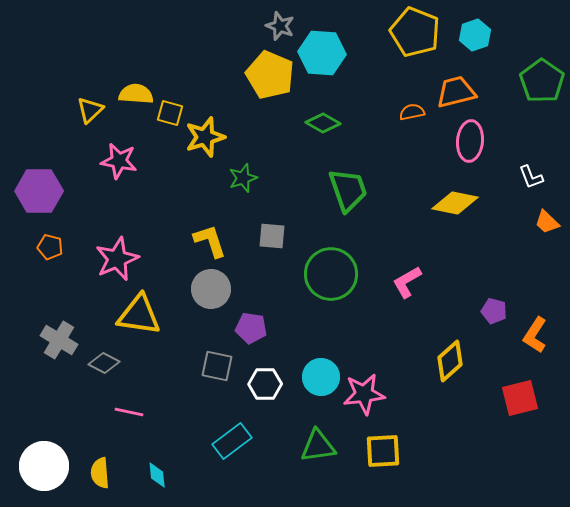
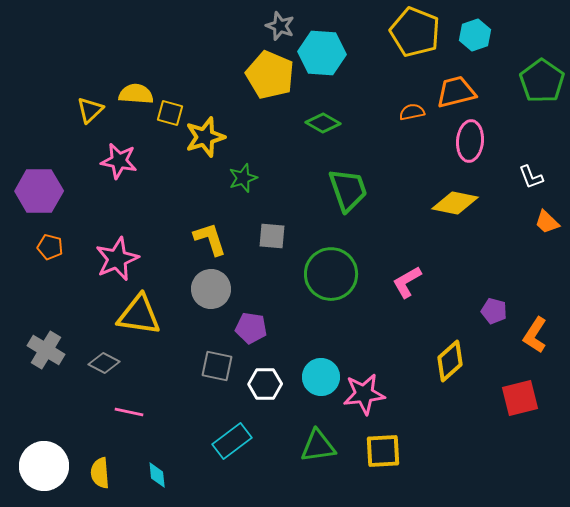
yellow L-shape at (210, 241): moved 2 px up
gray cross at (59, 340): moved 13 px left, 10 px down
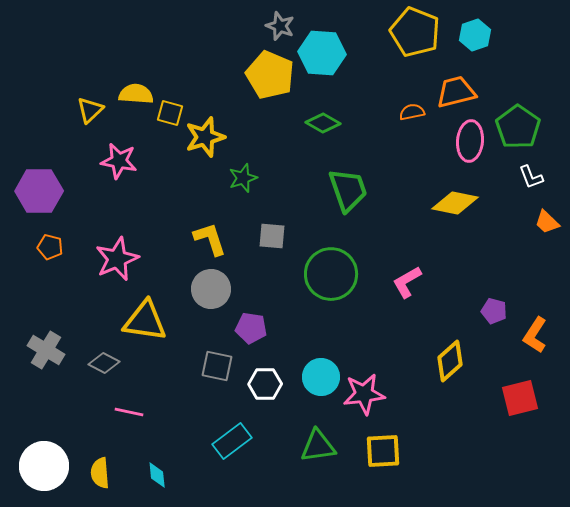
green pentagon at (542, 81): moved 24 px left, 46 px down
yellow triangle at (139, 315): moved 6 px right, 6 px down
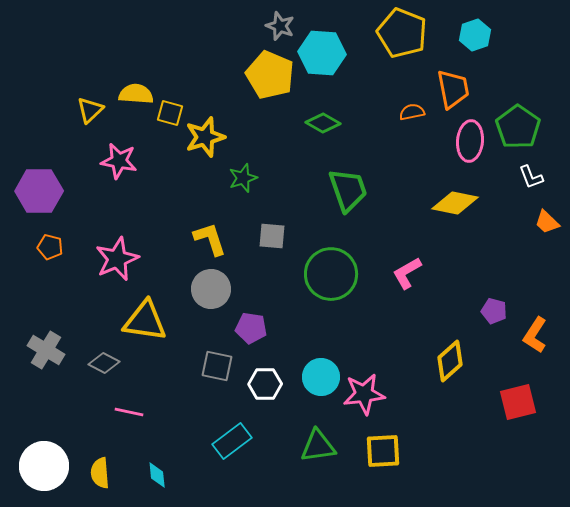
yellow pentagon at (415, 32): moved 13 px left, 1 px down
orange trapezoid at (456, 92): moved 3 px left, 3 px up; rotated 93 degrees clockwise
pink L-shape at (407, 282): moved 9 px up
red square at (520, 398): moved 2 px left, 4 px down
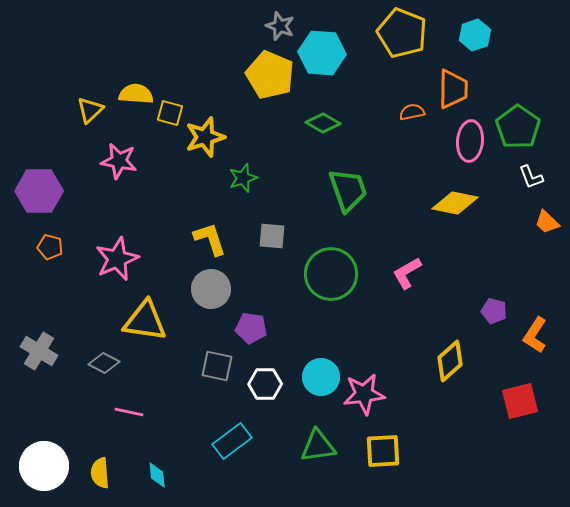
orange trapezoid at (453, 89): rotated 12 degrees clockwise
gray cross at (46, 350): moved 7 px left, 1 px down
red square at (518, 402): moved 2 px right, 1 px up
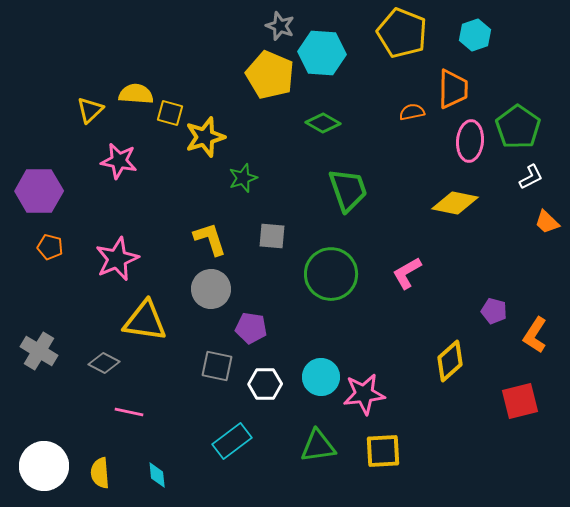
white L-shape at (531, 177): rotated 96 degrees counterclockwise
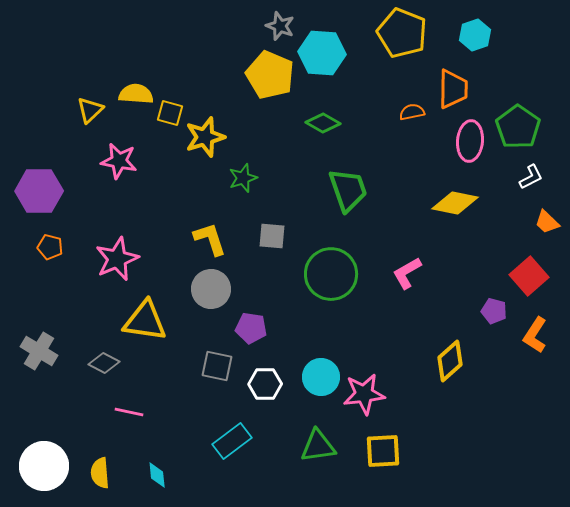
red square at (520, 401): moved 9 px right, 125 px up; rotated 27 degrees counterclockwise
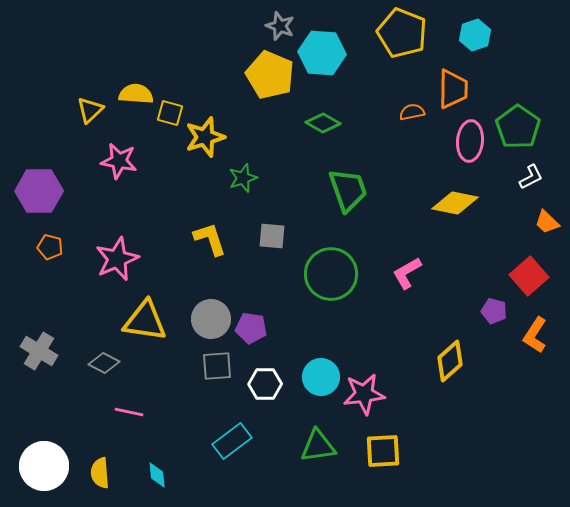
gray circle at (211, 289): moved 30 px down
gray square at (217, 366): rotated 16 degrees counterclockwise
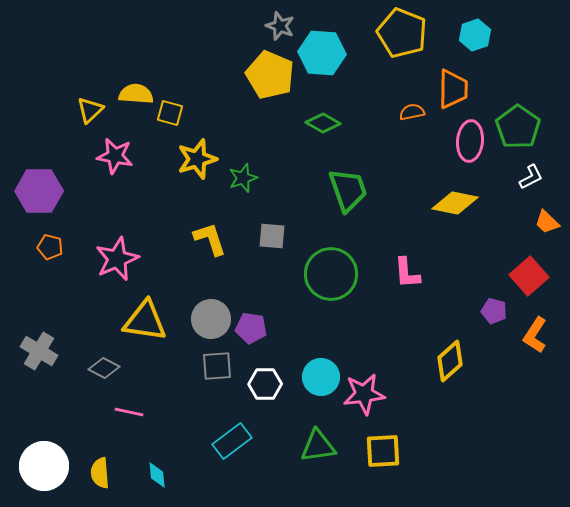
yellow star at (205, 137): moved 8 px left, 22 px down
pink star at (119, 161): moved 4 px left, 5 px up
pink L-shape at (407, 273): rotated 64 degrees counterclockwise
gray diamond at (104, 363): moved 5 px down
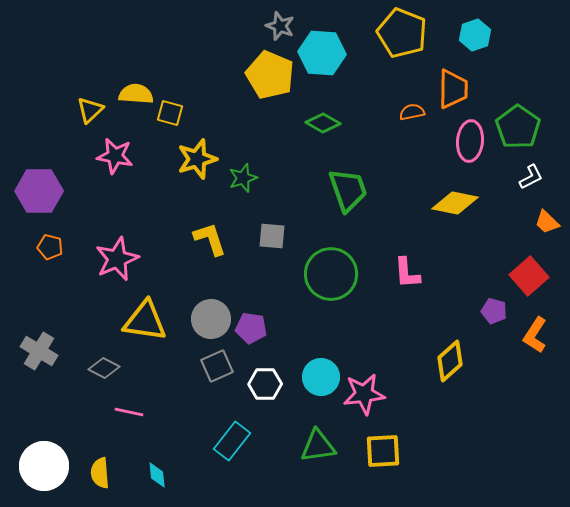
gray square at (217, 366): rotated 20 degrees counterclockwise
cyan rectangle at (232, 441): rotated 15 degrees counterclockwise
